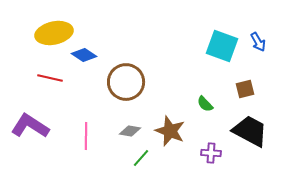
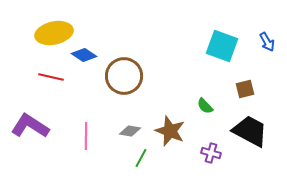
blue arrow: moved 9 px right
red line: moved 1 px right, 1 px up
brown circle: moved 2 px left, 6 px up
green semicircle: moved 2 px down
purple cross: rotated 12 degrees clockwise
green line: rotated 12 degrees counterclockwise
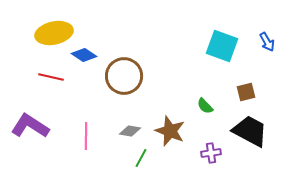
brown square: moved 1 px right, 3 px down
purple cross: rotated 24 degrees counterclockwise
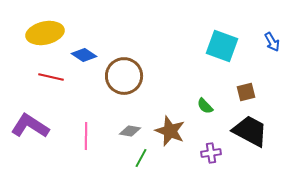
yellow ellipse: moved 9 px left
blue arrow: moved 5 px right
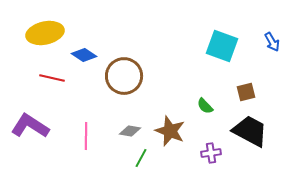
red line: moved 1 px right, 1 px down
